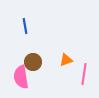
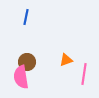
blue line: moved 1 px right, 9 px up; rotated 21 degrees clockwise
brown circle: moved 6 px left
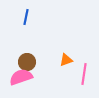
pink semicircle: rotated 80 degrees clockwise
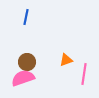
pink semicircle: moved 2 px right, 1 px down
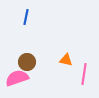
orange triangle: rotated 32 degrees clockwise
pink semicircle: moved 6 px left
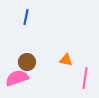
pink line: moved 1 px right, 4 px down
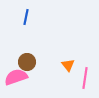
orange triangle: moved 2 px right, 5 px down; rotated 40 degrees clockwise
pink semicircle: moved 1 px left, 1 px up
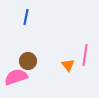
brown circle: moved 1 px right, 1 px up
pink line: moved 23 px up
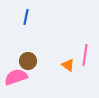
orange triangle: rotated 16 degrees counterclockwise
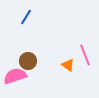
blue line: rotated 21 degrees clockwise
pink line: rotated 30 degrees counterclockwise
pink semicircle: moved 1 px left, 1 px up
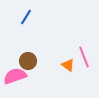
pink line: moved 1 px left, 2 px down
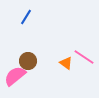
pink line: rotated 35 degrees counterclockwise
orange triangle: moved 2 px left, 2 px up
pink semicircle: rotated 20 degrees counterclockwise
